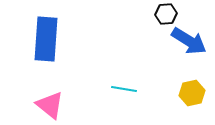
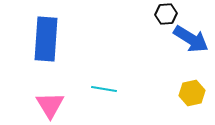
blue arrow: moved 2 px right, 2 px up
cyan line: moved 20 px left
pink triangle: rotated 20 degrees clockwise
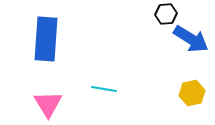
pink triangle: moved 2 px left, 1 px up
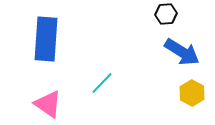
blue arrow: moved 9 px left, 13 px down
cyan line: moved 2 px left, 6 px up; rotated 55 degrees counterclockwise
yellow hexagon: rotated 20 degrees counterclockwise
pink triangle: rotated 24 degrees counterclockwise
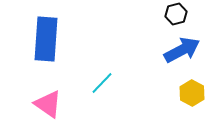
black hexagon: moved 10 px right; rotated 10 degrees counterclockwise
blue arrow: moved 2 px up; rotated 60 degrees counterclockwise
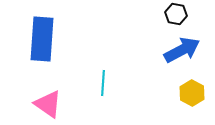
black hexagon: rotated 25 degrees clockwise
blue rectangle: moved 4 px left
cyan line: moved 1 px right; rotated 40 degrees counterclockwise
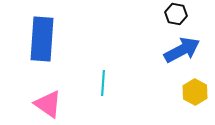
yellow hexagon: moved 3 px right, 1 px up
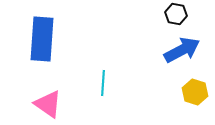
yellow hexagon: rotated 10 degrees counterclockwise
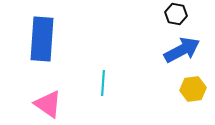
yellow hexagon: moved 2 px left, 3 px up; rotated 25 degrees counterclockwise
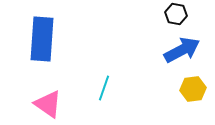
cyan line: moved 1 px right, 5 px down; rotated 15 degrees clockwise
